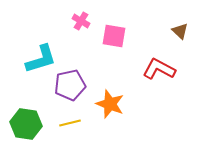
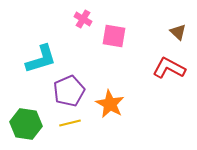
pink cross: moved 2 px right, 2 px up
brown triangle: moved 2 px left, 1 px down
red L-shape: moved 10 px right, 1 px up
purple pentagon: moved 1 px left, 6 px down; rotated 12 degrees counterclockwise
orange star: rotated 8 degrees clockwise
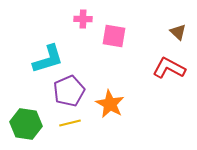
pink cross: rotated 30 degrees counterclockwise
cyan L-shape: moved 7 px right
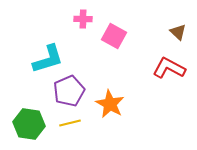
pink square: rotated 20 degrees clockwise
green hexagon: moved 3 px right
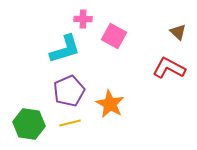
cyan L-shape: moved 17 px right, 10 px up
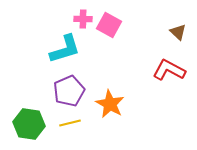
pink square: moved 5 px left, 11 px up
red L-shape: moved 2 px down
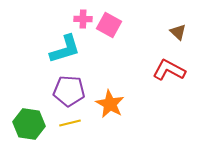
purple pentagon: rotated 28 degrees clockwise
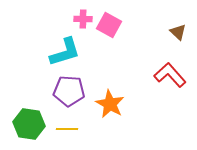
cyan L-shape: moved 3 px down
red L-shape: moved 1 px right, 5 px down; rotated 20 degrees clockwise
yellow line: moved 3 px left, 6 px down; rotated 15 degrees clockwise
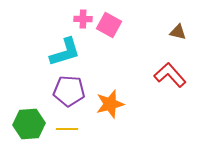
brown triangle: rotated 30 degrees counterclockwise
orange star: rotated 28 degrees clockwise
green hexagon: rotated 12 degrees counterclockwise
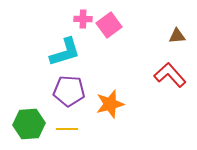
pink square: rotated 25 degrees clockwise
brown triangle: moved 1 px left, 4 px down; rotated 18 degrees counterclockwise
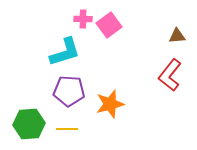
red L-shape: rotated 100 degrees counterclockwise
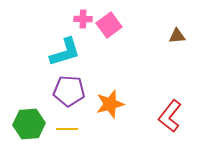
red L-shape: moved 41 px down
